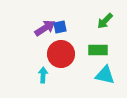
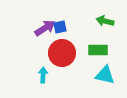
green arrow: rotated 60 degrees clockwise
red circle: moved 1 px right, 1 px up
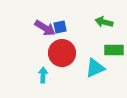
green arrow: moved 1 px left, 1 px down
purple arrow: rotated 65 degrees clockwise
green rectangle: moved 16 px right
cyan triangle: moved 10 px left, 7 px up; rotated 35 degrees counterclockwise
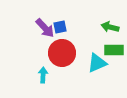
green arrow: moved 6 px right, 5 px down
purple arrow: rotated 15 degrees clockwise
cyan triangle: moved 2 px right, 5 px up
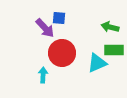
blue square: moved 1 px left, 9 px up; rotated 16 degrees clockwise
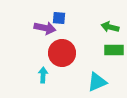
purple arrow: rotated 35 degrees counterclockwise
cyan triangle: moved 19 px down
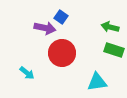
blue square: moved 2 px right, 1 px up; rotated 32 degrees clockwise
green rectangle: rotated 18 degrees clockwise
cyan arrow: moved 16 px left, 2 px up; rotated 126 degrees clockwise
cyan triangle: rotated 15 degrees clockwise
